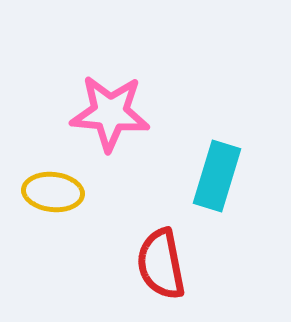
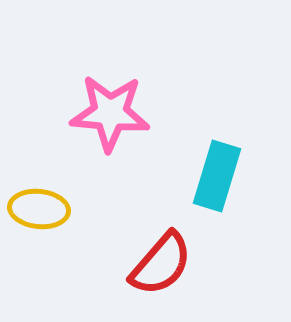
yellow ellipse: moved 14 px left, 17 px down
red semicircle: rotated 128 degrees counterclockwise
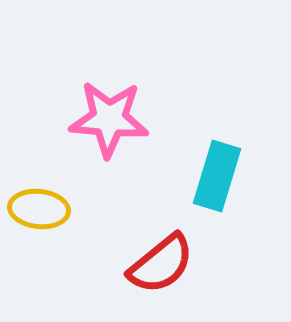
pink star: moved 1 px left, 6 px down
red semicircle: rotated 10 degrees clockwise
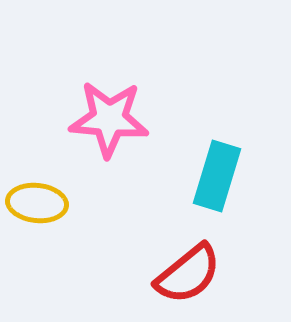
yellow ellipse: moved 2 px left, 6 px up
red semicircle: moved 27 px right, 10 px down
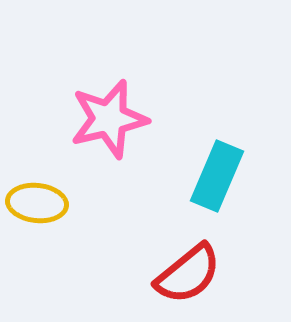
pink star: rotated 18 degrees counterclockwise
cyan rectangle: rotated 6 degrees clockwise
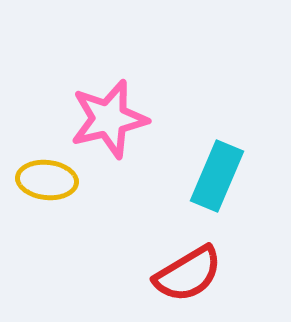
yellow ellipse: moved 10 px right, 23 px up
red semicircle: rotated 8 degrees clockwise
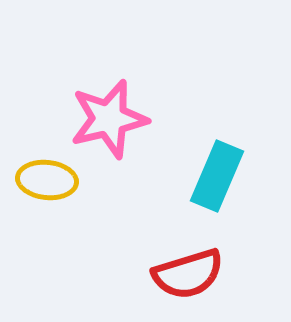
red semicircle: rotated 14 degrees clockwise
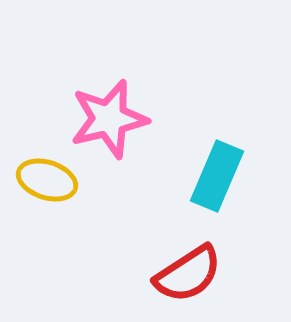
yellow ellipse: rotated 12 degrees clockwise
red semicircle: rotated 16 degrees counterclockwise
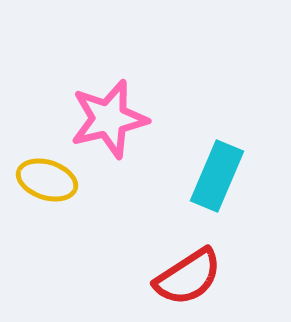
red semicircle: moved 3 px down
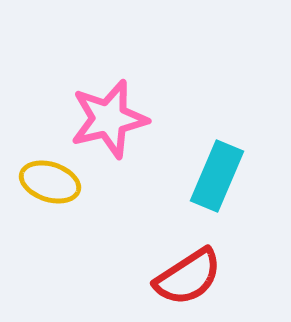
yellow ellipse: moved 3 px right, 2 px down
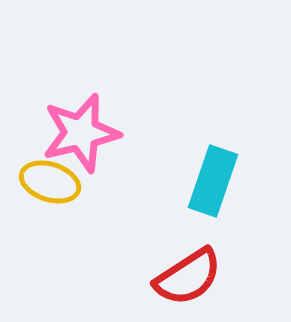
pink star: moved 28 px left, 14 px down
cyan rectangle: moved 4 px left, 5 px down; rotated 4 degrees counterclockwise
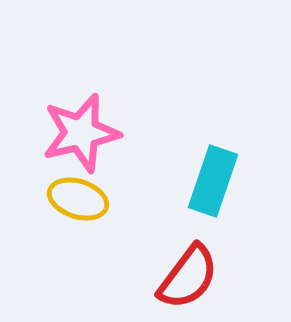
yellow ellipse: moved 28 px right, 17 px down
red semicircle: rotated 20 degrees counterclockwise
